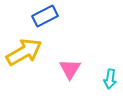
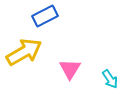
cyan arrow: rotated 42 degrees counterclockwise
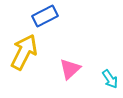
yellow arrow: rotated 33 degrees counterclockwise
pink triangle: rotated 15 degrees clockwise
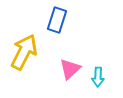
blue rectangle: moved 12 px right, 4 px down; rotated 45 degrees counterclockwise
cyan arrow: moved 12 px left, 2 px up; rotated 36 degrees clockwise
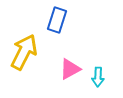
pink triangle: rotated 15 degrees clockwise
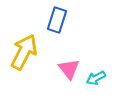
pink triangle: moved 1 px left; rotated 40 degrees counterclockwise
cyan arrow: moved 2 px left, 1 px down; rotated 60 degrees clockwise
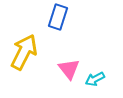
blue rectangle: moved 1 px right, 3 px up
cyan arrow: moved 1 px left, 1 px down
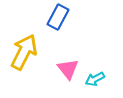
blue rectangle: rotated 10 degrees clockwise
pink triangle: moved 1 px left
